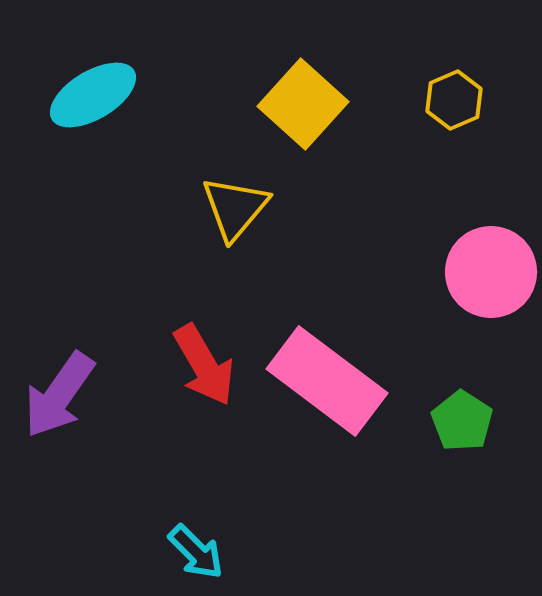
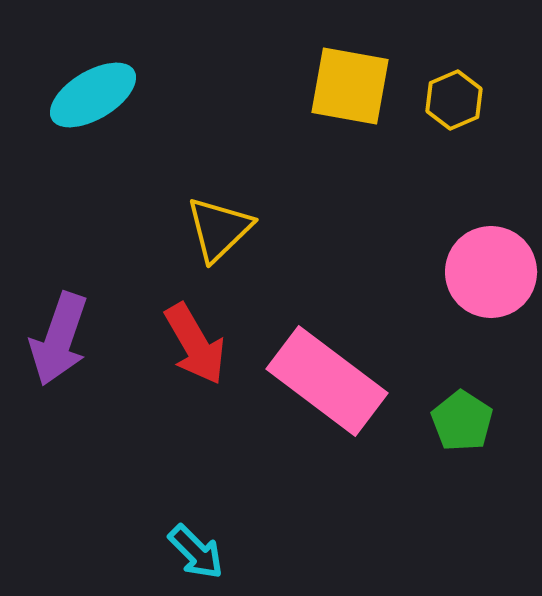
yellow square: moved 47 px right, 18 px up; rotated 32 degrees counterclockwise
yellow triangle: moved 16 px left, 21 px down; rotated 6 degrees clockwise
red arrow: moved 9 px left, 21 px up
purple arrow: moved 56 px up; rotated 16 degrees counterclockwise
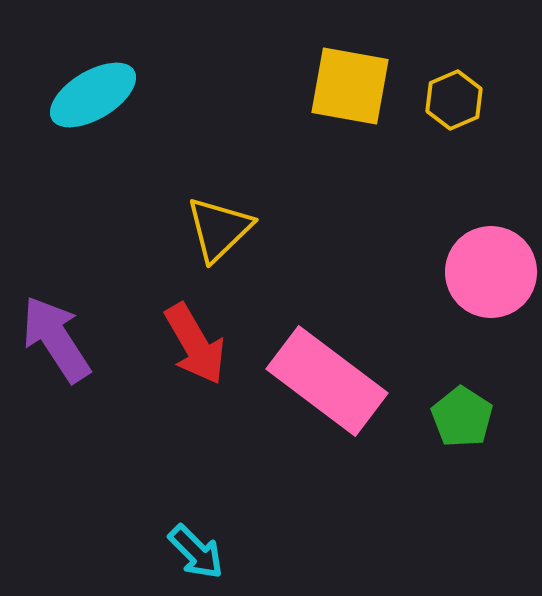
purple arrow: moved 3 px left; rotated 128 degrees clockwise
green pentagon: moved 4 px up
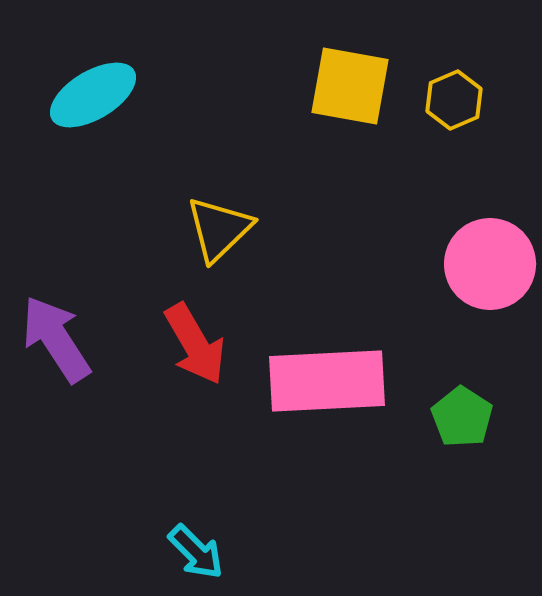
pink circle: moved 1 px left, 8 px up
pink rectangle: rotated 40 degrees counterclockwise
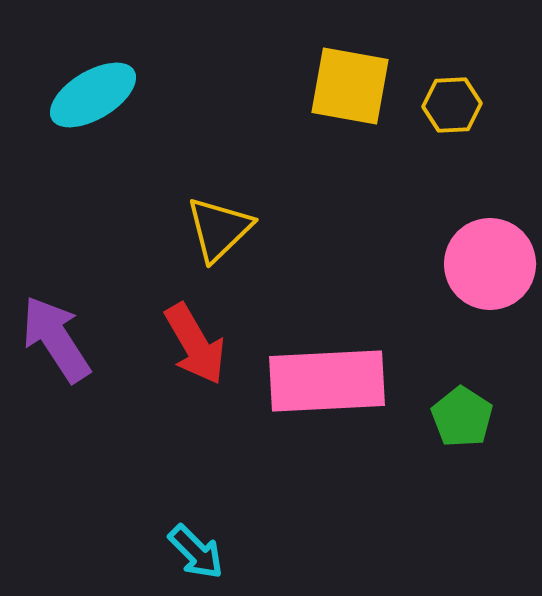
yellow hexagon: moved 2 px left, 5 px down; rotated 20 degrees clockwise
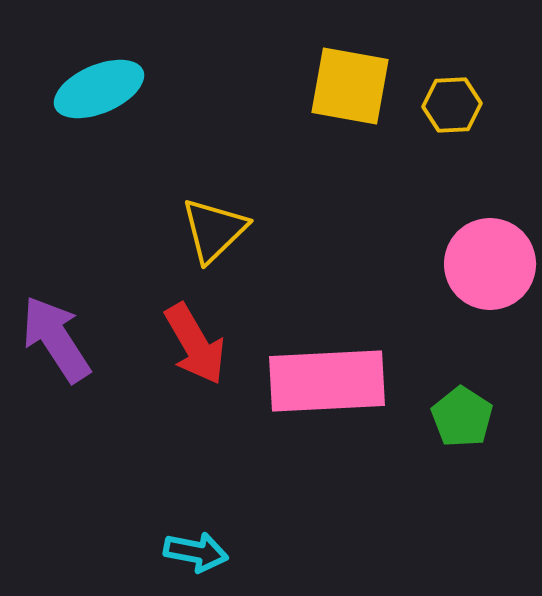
cyan ellipse: moved 6 px right, 6 px up; rotated 8 degrees clockwise
yellow triangle: moved 5 px left, 1 px down
cyan arrow: rotated 34 degrees counterclockwise
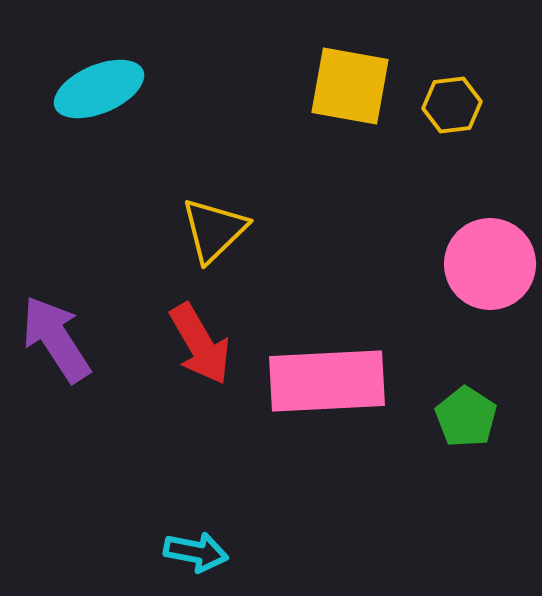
yellow hexagon: rotated 4 degrees counterclockwise
red arrow: moved 5 px right
green pentagon: moved 4 px right
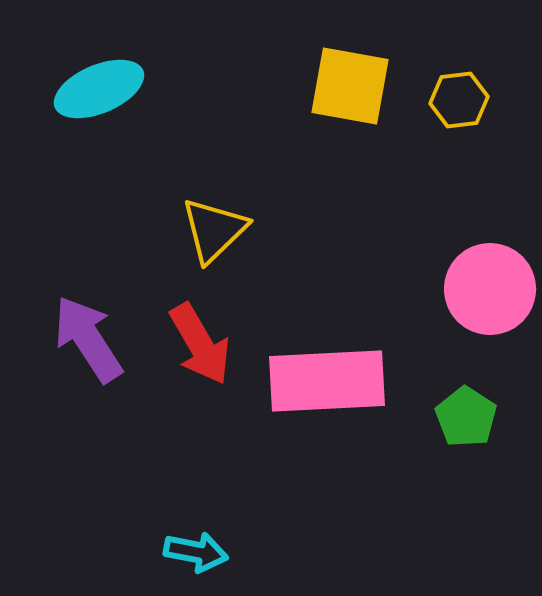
yellow hexagon: moved 7 px right, 5 px up
pink circle: moved 25 px down
purple arrow: moved 32 px right
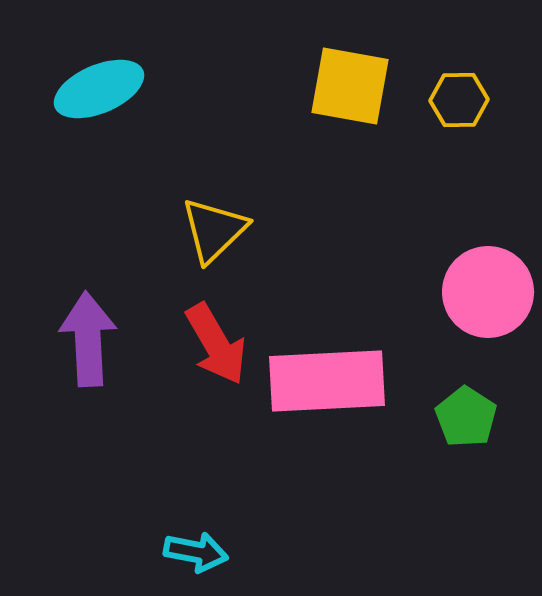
yellow hexagon: rotated 6 degrees clockwise
pink circle: moved 2 px left, 3 px down
purple arrow: rotated 30 degrees clockwise
red arrow: moved 16 px right
